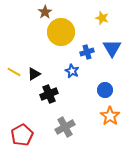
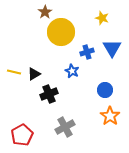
yellow line: rotated 16 degrees counterclockwise
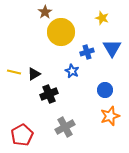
orange star: rotated 18 degrees clockwise
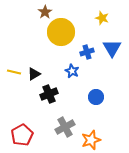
blue circle: moved 9 px left, 7 px down
orange star: moved 19 px left, 24 px down
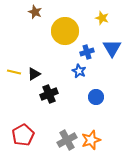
brown star: moved 10 px left; rotated 16 degrees counterclockwise
yellow circle: moved 4 px right, 1 px up
blue star: moved 7 px right
gray cross: moved 2 px right, 13 px down
red pentagon: moved 1 px right
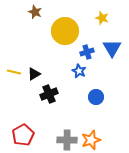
gray cross: rotated 30 degrees clockwise
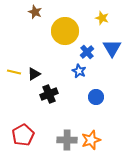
blue cross: rotated 24 degrees counterclockwise
